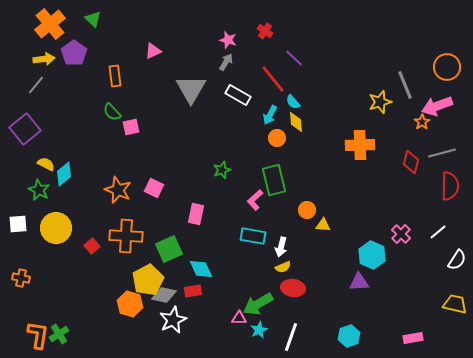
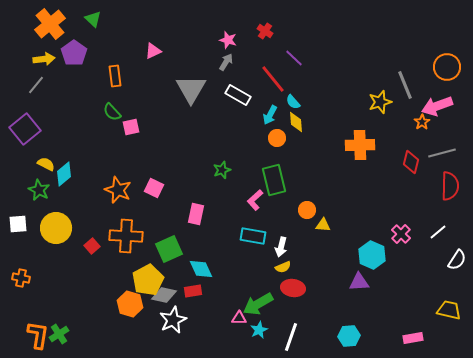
yellow trapezoid at (455, 304): moved 6 px left, 6 px down
cyan hexagon at (349, 336): rotated 15 degrees clockwise
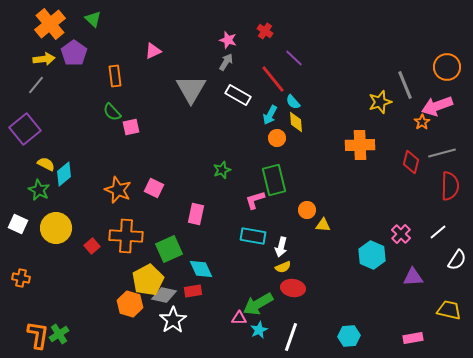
pink L-shape at (255, 200): rotated 25 degrees clockwise
white square at (18, 224): rotated 30 degrees clockwise
purple triangle at (359, 282): moved 54 px right, 5 px up
white star at (173, 320): rotated 8 degrees counterclockwise
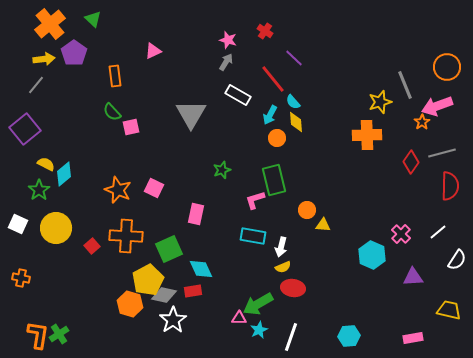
gray triangle at (191, 89): moved 25 px down
orange cross at (360, 145): moved 7 px right, 10 px up
red diamond at (411, 162): rotated 20 degrees clockwise
green star at (39, 190): rotated 10 degrees clockwise
